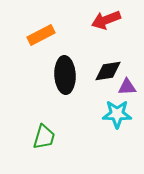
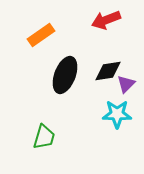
orange rectangle: rotated 8 degrees counterclockwise
black ellipse: rotated 24 degrees clockwise
purple triangle: moved 1 px left, 3 px up; rotated 42 degrees counterclockwise
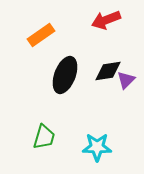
purple triangle: moved 4 px up
cyan star: moved 20 px left, 33 px down
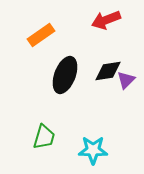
cyan star: moved 4 px left, 3 px down
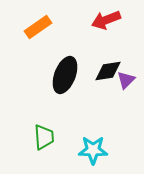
orange rectangle: moved 3 px left, 8 px up
green trapezoid: rotated 20 degrees counterclockwise
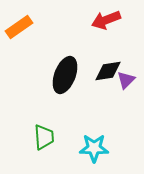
orange rectangle: moved 19 px left
cyan star: moved 1 px right, 2 px up
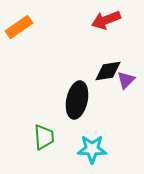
black ellipse: moved 12 px right, 25 px down; rotated 9 degrees counterclockwise
cyan star: moved 2 px left, 1 px down
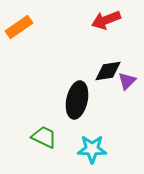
purple triangle: moved 1 px right, 1 px down
green trapezoid: rotated 60 degrees counterclockwise
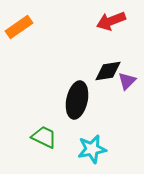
red arrow: moved 5 px right, 1 px down
cyan star: rotated 12 degrees counterclockwise
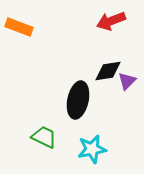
orange rectangle: rotated 56 degrees clockwise
black ellipse: moved 1 px right
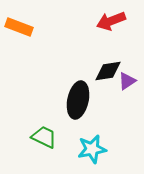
purple triangle: rotated 12 degrees clockwise
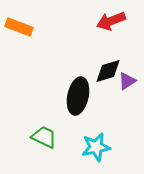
black diamond: rotated 8 degrees counterclockwise
black ellipse: moved 4 px up
cyan star: moved 4 px right, 2 px up
